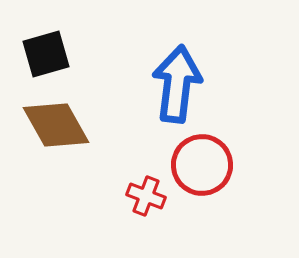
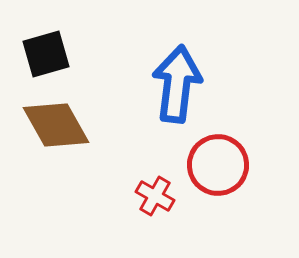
red circle: moved 16 px right
red cross: moved 9 px right; rotated 9 degrees clockwise
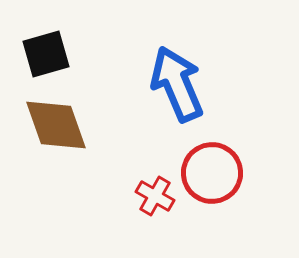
blue arrow: rotated 30 degrees counterclockwise
brown diamond: rotated 10 degrees clockwise
red circle: moved 6 px left, 8 px down
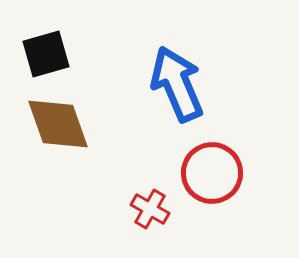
brown diamond: moved 2 px right, 1 px up
red cross: moved 5 px left, 13 px down
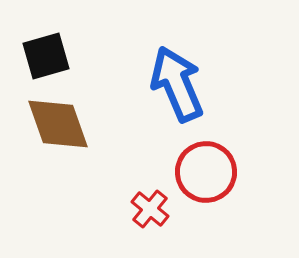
black square: moved 2 px down
red circle: moved 6 px left, 1 px up
red cross: rotated 9 degrees clockwise
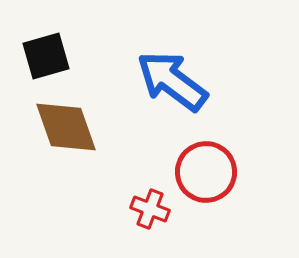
blue arrow: moved 5 px left, 3 px up; rotated 30 degrees counterclockwise
brown diamond: moved 8 px right, 3 px down
red cross: rotated 18 degrees counterclockwise
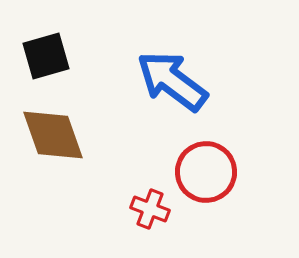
brown diamond: moved 13 px left, 8 px down
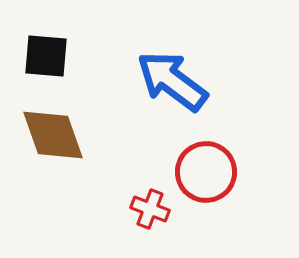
black square: rotated 21 degrees clockwise
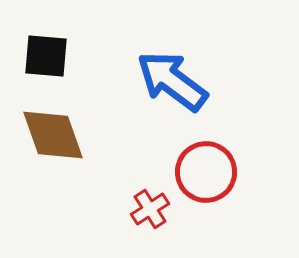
red cross: rotated 36 degrees clockwise
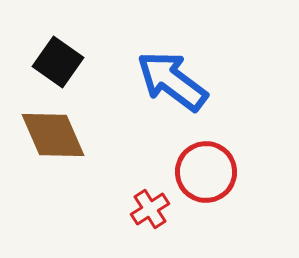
black square: moved 12 px right, 6 px down; rotated 30 degrees clockwise
brown diamond: rotated 4 degrees counterclockwise
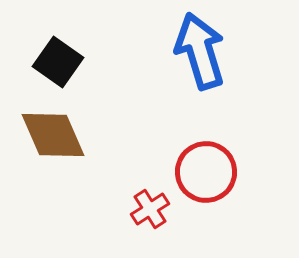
blue arrow: moved 28 px right, 30 px up; rotated 36 degrees clockwise
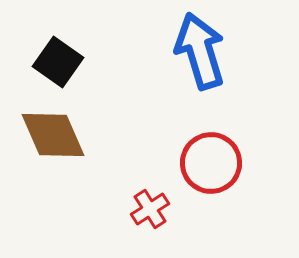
red circle: moved 5 px right, 9 px up
